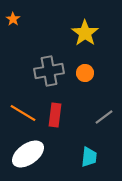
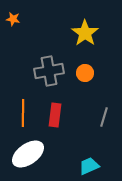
orange star: rotated 24 degrees counterclockwise
orange line: rotated 60 degrees clockwise
gray line: rotated 36 degrees counterclockwise
cyan trapezoid: moved 9 px down; rotated 120 degrees counterclockwise
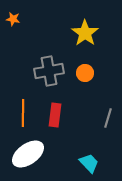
gray line: moved 4 px right, 1 px down
cyan trapezoid: moved 3 px up; rotated 70 degrees clockwise
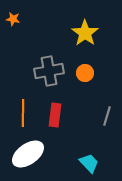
gray line: moved 1 px left, 2 px up
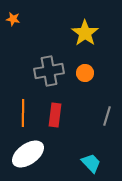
cyan trapezoid: moved 2 px right
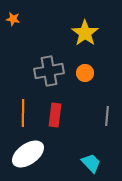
gray line: rotated 12 degrees counterclockwise
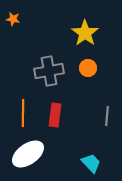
orange circle: moved 3 px right, 5 px up
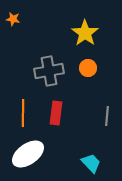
red rectangle: moved 1 px right, 2 px up
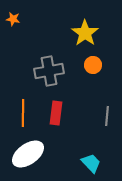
orange circle: moved 5 px right, 3 px up
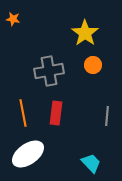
orange line: rotated 12 degrees counterclockwise
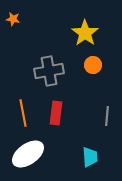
cyan trapezoid: moved 1 px left, 6 px up; rotated 40 degrees clockwise
